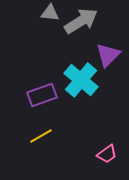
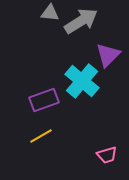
cyan cross: moved 1 px right, 1 px down
purple rectangle: moved 2 px right, 5 px down
pink trapezoid: moved 1 px down; rotated 20 degrees clockwise
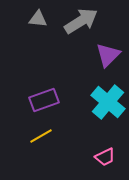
gray triangle: moved 12 px left, 6 px down
cyan cross: moved 26 px right, 21 px down
pink trapezoid: moved 2 px left, 2 px down; rotated 10 degrees counterclockwise
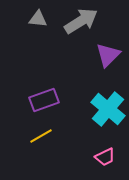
cyan cross: moved 7 px down
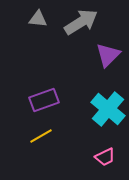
gray arrow: moved 1 px down
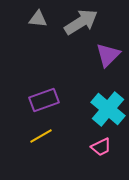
pink trapezoid: moved 4 px left, 10 px up
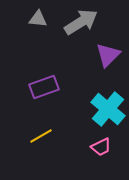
purple rectangle: moved 13 px up
